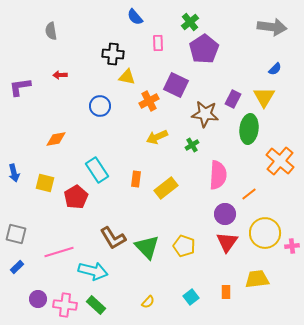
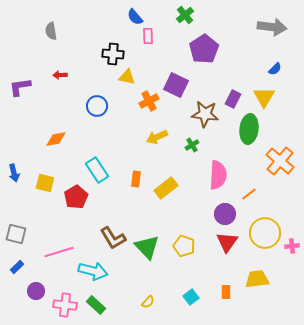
green cross at (190, 22): moved 5 px left, 7 px up
pink rectangle at (158, 43): moved 10 px left, 7 px up
blue circle at (100, 106): moved 3 px left
purple circle at (38, 299): moved 2 px left, 8 px up
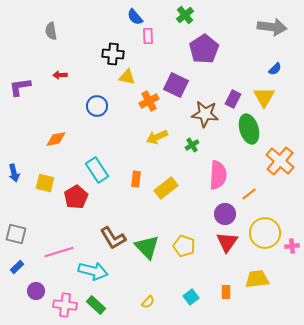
green ellipse at (249, 129): rotated 24 degrees counterclockwise
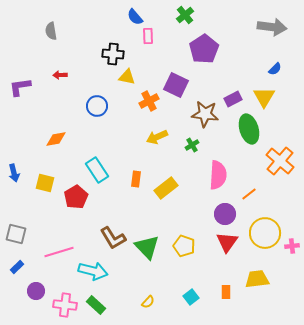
purple rectangle at (233, 99): rotated 36 degrees clockwise
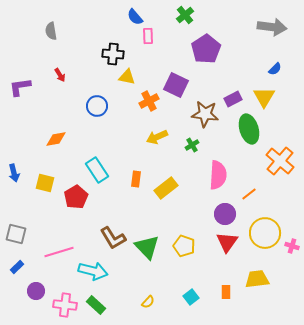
purple pentagon at (204, 49): moved 2 px right
red arrow at (60, 75): rotated 120 degrees counterclockwise
pink cross at (292, 246): rotated 24 degrees clockwise
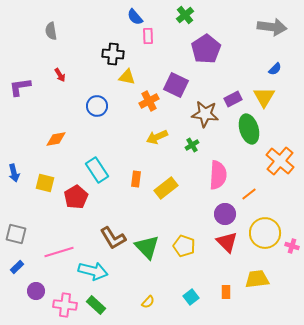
red triangle at (227, 242): rotated 20 degrees counterclockwise
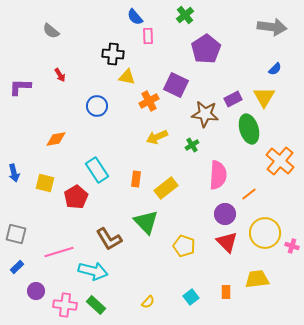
gray semicircle at (51, 31): rotated 42 degrees counterclockwise
purple L-shape at (20, 87): rotated 10 degrees clockwise
brown L-shape at (113, 238): moved 4 px left, 1 px down
green triangle at (147, 247): moved 1 px left, 25 px up
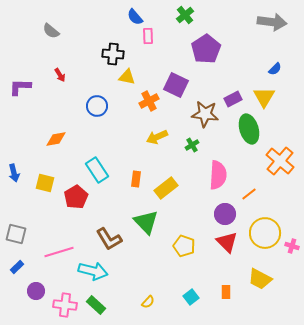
gray arrow at (272, 27): moved 5 px up
yellow trapezoid at (257, 279): moved 3 px right; rotated 145 degrees counterclockwise
